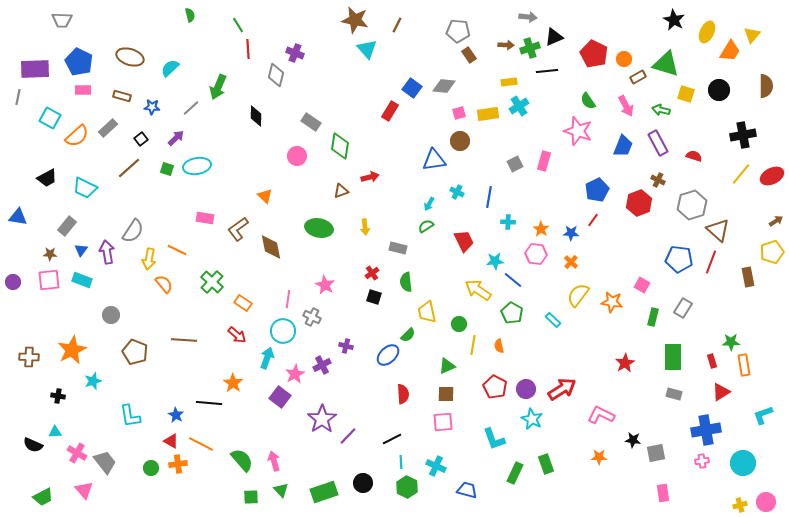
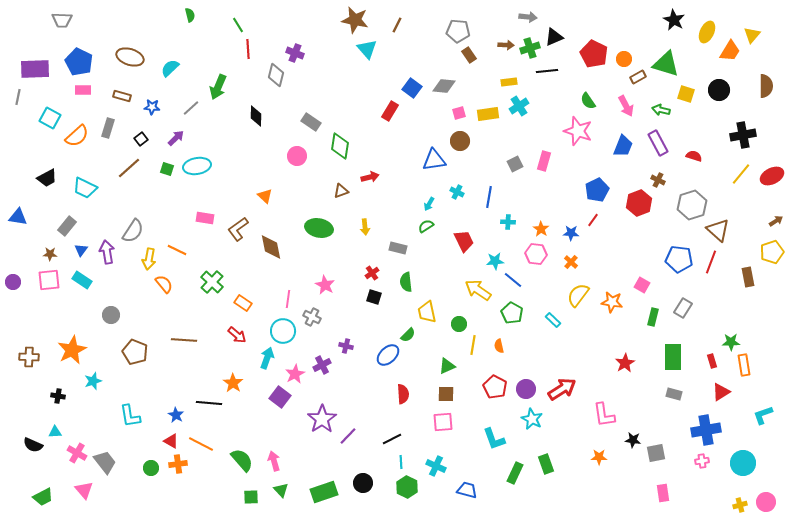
gray rectangle at (108, 128): rotated 30 degrees counterclockwise
cyan rectangle at (82, 280): rotated 12 degrees clockwise
pink L-shape at (601, 415): moved 3 px right; rotated 124 degrees counterclockwise
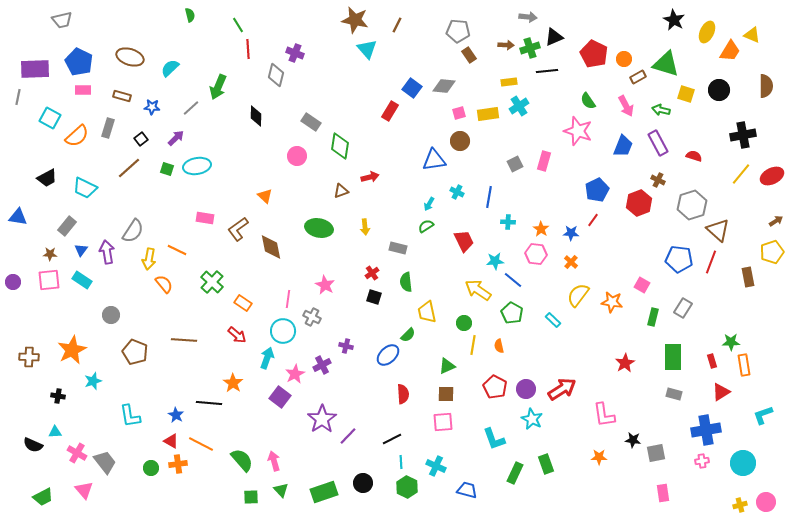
gray trapezoid at (62, 20): rotated 15 degrees counterclockwise
yellow triangle at (752, 35): rotated 48 degrees counterclockwise
green circle at (459, 324): moved 5 px right, 1 px up
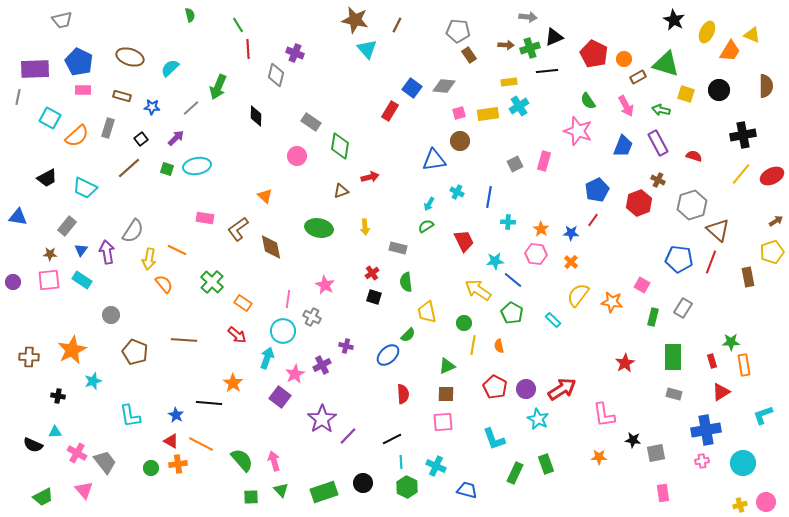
cyan star at (532, 419): moved 6 px right
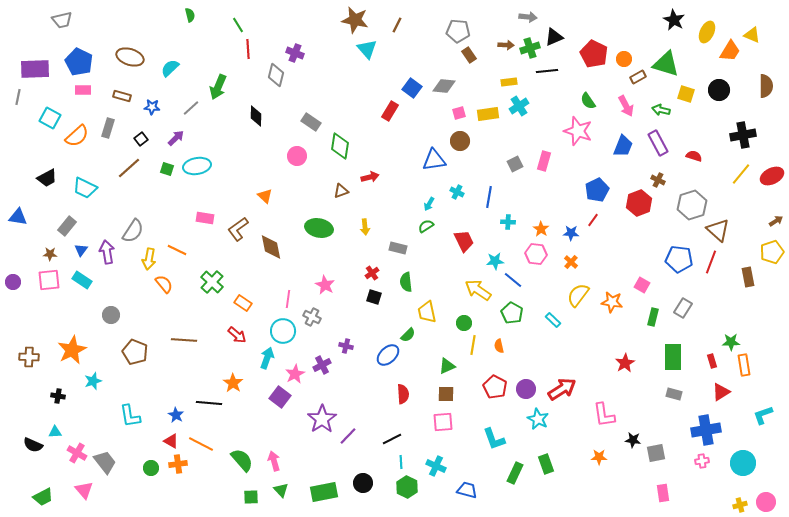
green rectangle at (324, 492): rotated 8 degrees clockwise
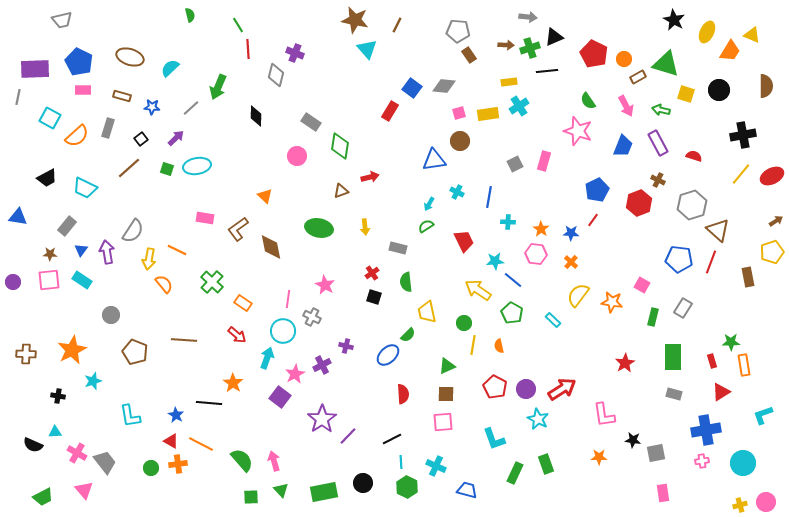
brown cross at (29, 357): moved 3 px left, 3 px up
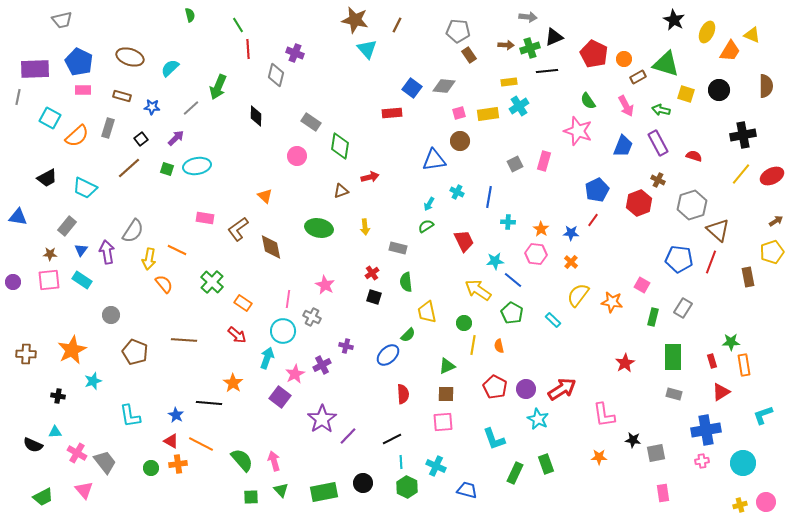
red rectangle at (390, 111): moved 2 px right, 2 px down; rotated 54 degrees clockwise
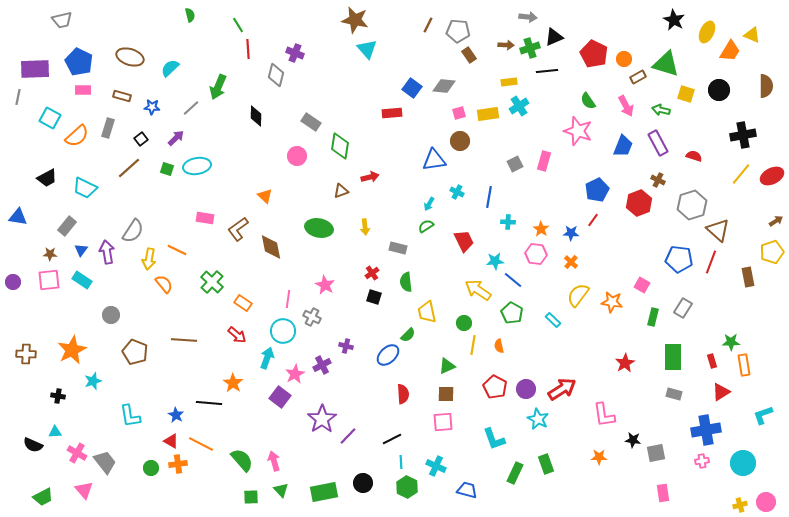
brown line at (397, 25): moved 31 px right
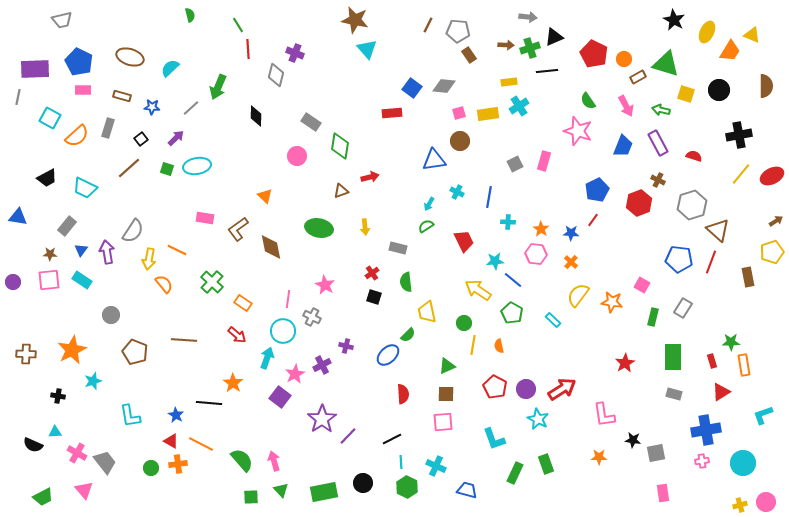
black cross at (743, 135): moved 4 px left
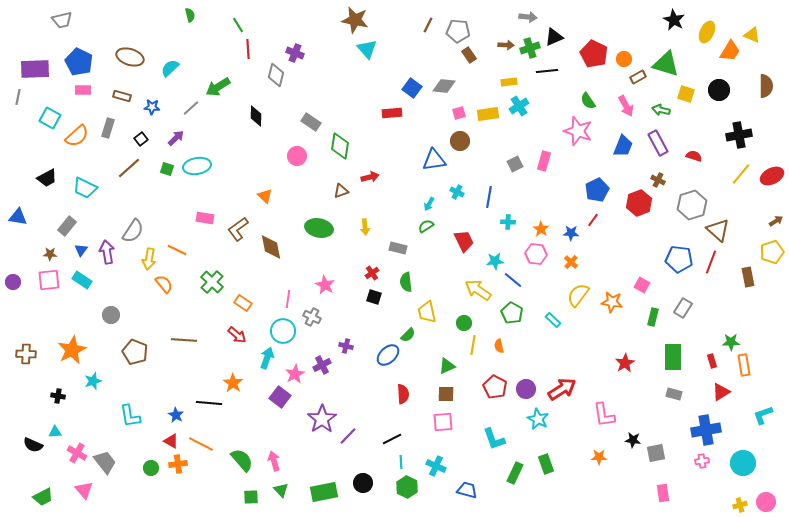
green arrow at (218, 87): rotated 35 degrees clockwise
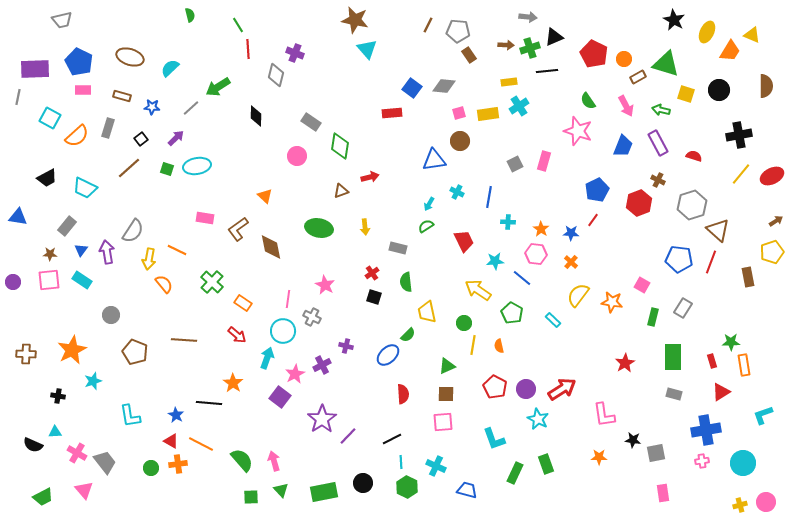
blue line at (513, 280): moved 9 px right, 2 px up
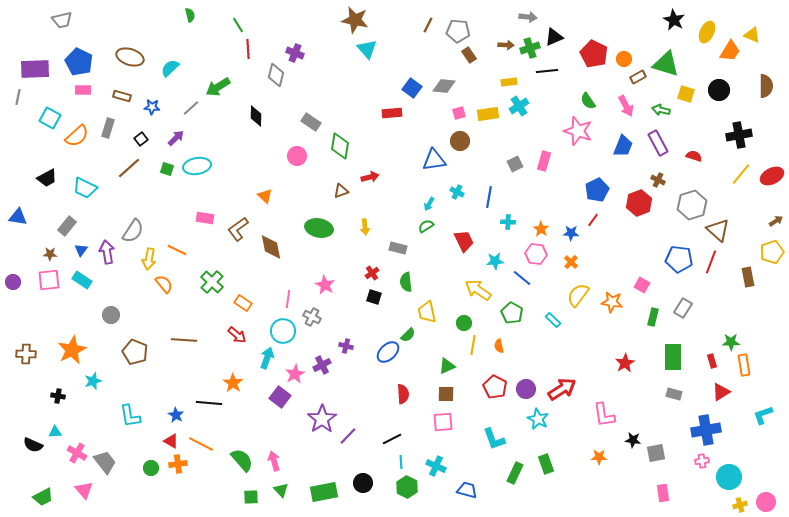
blue ellipse at (388, 355): moved 3 px up
cyan circle at (743, 463): moved 14 px left, 14 px down
